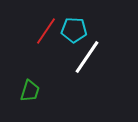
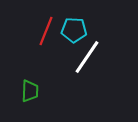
red line: rotated 12 degrees counterclockwise
green trapezoid: rotated 15 degrees counterclockwise
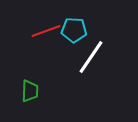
red line: rotated 48 degrees clockwise
white line: moved 4 px right
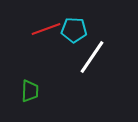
red line: moved 2 px up
white line: moved 1 px right
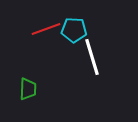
white line: rotated 51 degrees counterclockwise
green trapezoid: moved 2 px left, 2 px up
